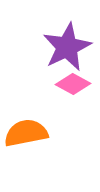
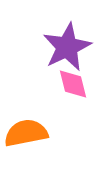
pink diamond: rotated 48 degrees clockwise
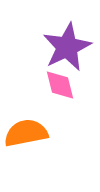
pink diamond: moved 13 px left, 1 px down
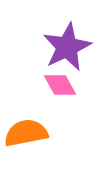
pink diamond: rotated 16 degrees counterclockwise
